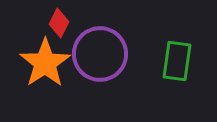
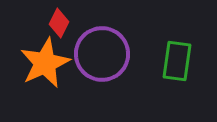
purple circle: moved 2 px right
orange star: rotated 9 degrees clockwise
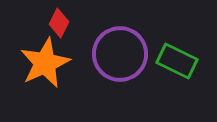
purple circle: moved 18 px right
green rectangle: rotated 72 degrees counterclockwise
